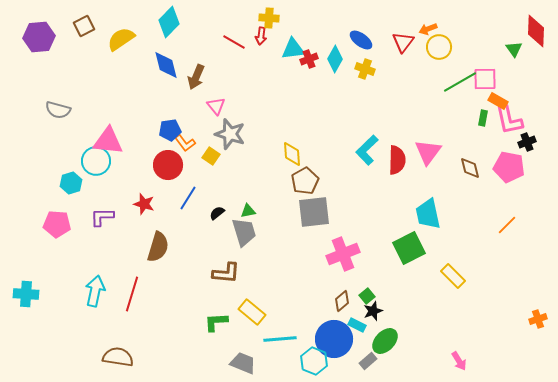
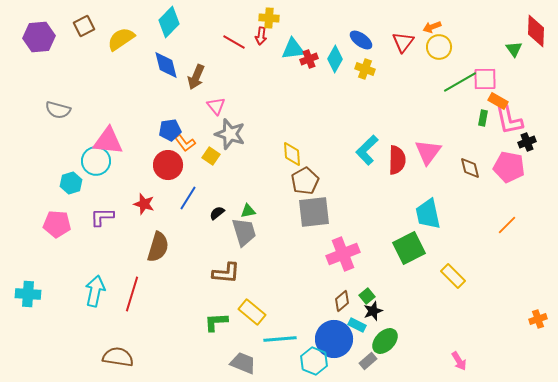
orange arrow at (428, 29): moved 4 px right, 2 px up
cyan cross at (26, 294): moved 2 px right
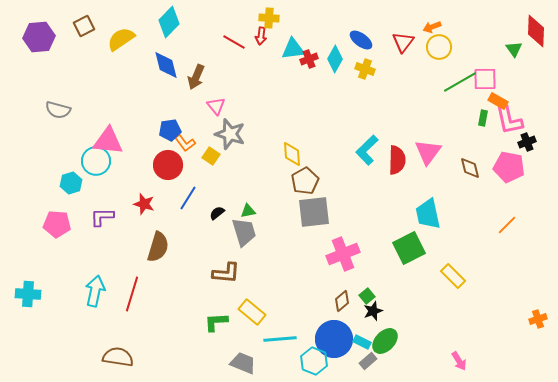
cyan rectangle at (357, 325): moved 5 px right, 17 px down
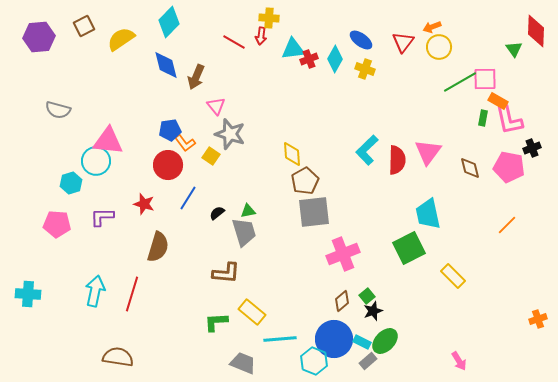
black cross at (527, 142): moved 5 px right, 6 px down
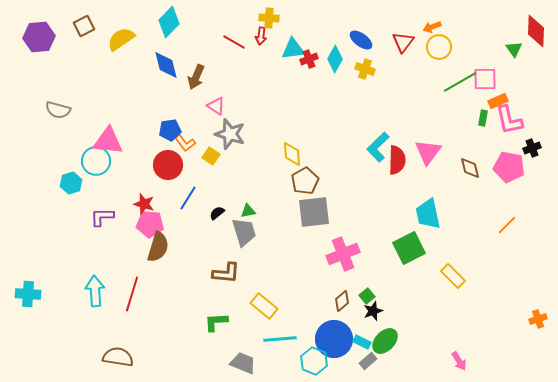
orange rectangle at (498, 101): rotated 54 degrees counterclockwise
pink triangle at (216, 106): rotated 18 degrees counterclockwise
cyan L-shape at (367, 150): moved 11 px right, 3 px up
pink pentagon at (57, 224): moved 93 px right
cyan arrow at (95, 291): rotated 16 degrees counterclockwise
yellow rectangle at (252, 312): moved 12 px right, 6 px up
